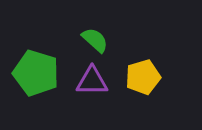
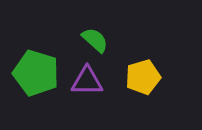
purple triangle: moved 5 px left
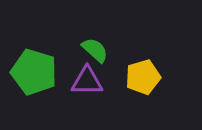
green semicircle: moved 10 px down
green pentagon: moved 2 px left, 1 px up
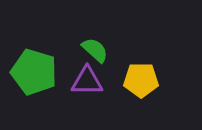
yellow pentagon: moved 2 px left, 3 px down; rotated 16 degrees clockwise
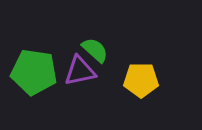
green pentagon: rotated 9 degrees counterclockwise
purple triangle: moved 7 px left, 10 px up; rotated 12 degrees counterclockwise
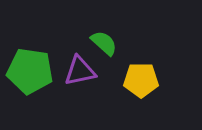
green semicircle: moved 9 px right, 7 px up
green pentagon: moved 4 px left, 1 px up
